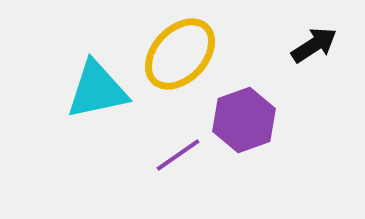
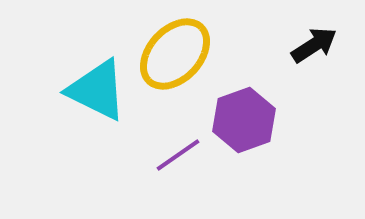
yellow ellipse: moved 5 px left
cyan triangle: rotated 38 degrees clockwise
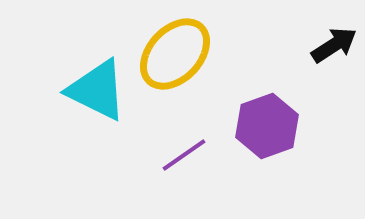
black arrow: moved 20 px right
purple hexagon: moved 23 px right, 6 px down
purple line: moved 6 px right
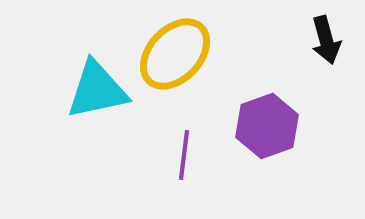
black arrow: moved 8 px left, 5 px up; rotated 108 degrees clockwise
cyan triangle: rotated 38 degrees counterclockwise
purple line: rotated 48 degrees counterclockwise
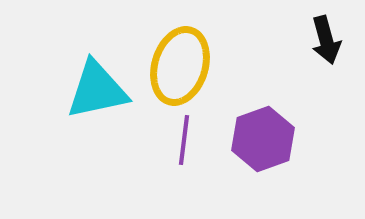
yellow ellipse: moved 5 px right, 12 px down; rotated 26 degrees counterclockwise
purple hexagon: moved 4 px left, 13 px down
purple line: moved 15 px up
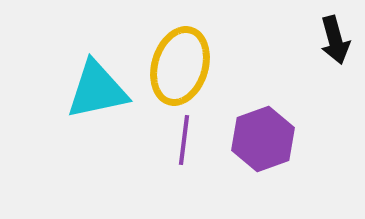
black arrow: moved 9 px right
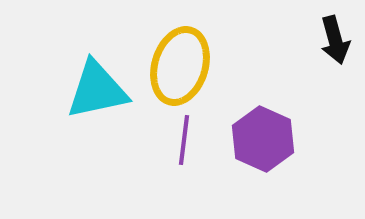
purple hexagon: rotated 16 degrees counterclockwise
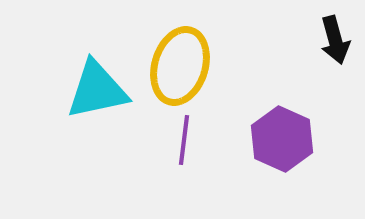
purple hexagon: moved 19 px right
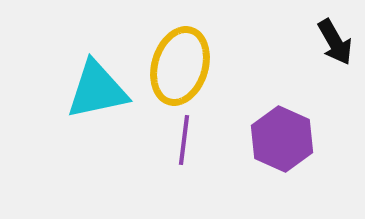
black arrow: moved 2 px down; rotated 15 degrees counterclockwise
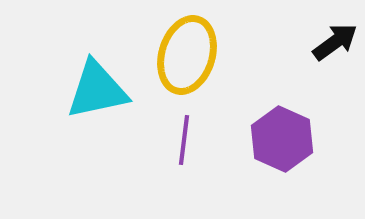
black arrow: rotated 96 degrees counterclockwise
yellow ellipse: moved 7 px right, 11 px up
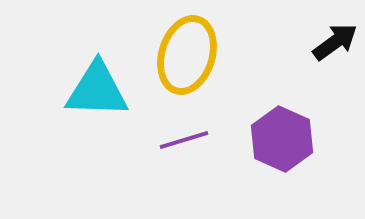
cyan triangle: rotated 14 degrees clockwise
purple line: rotated 66 degrees clockwise
